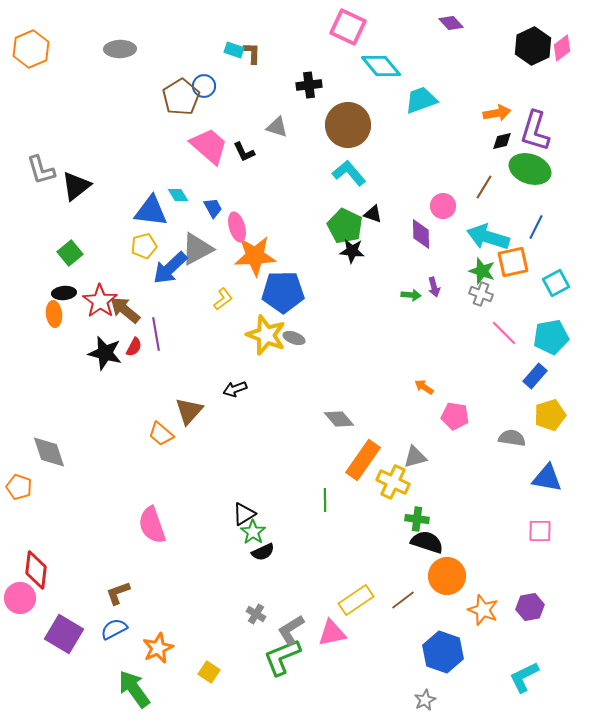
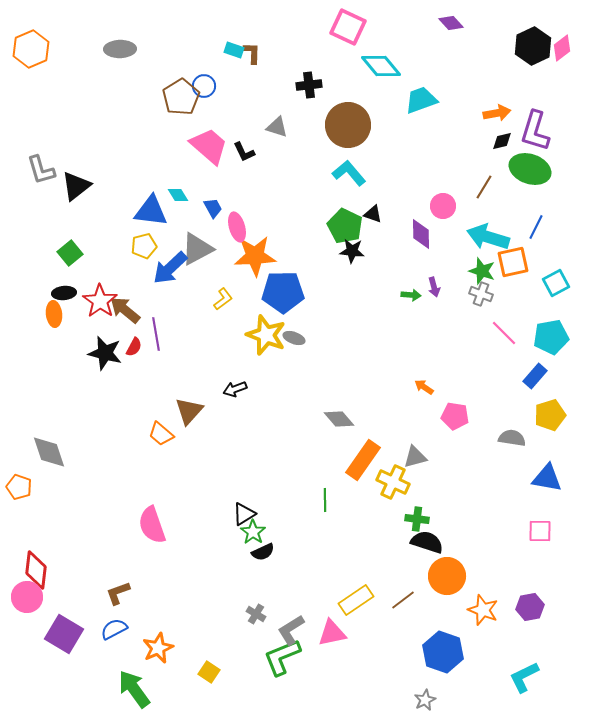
pink circle at (20, 598): moved 7 px right, 1 px up
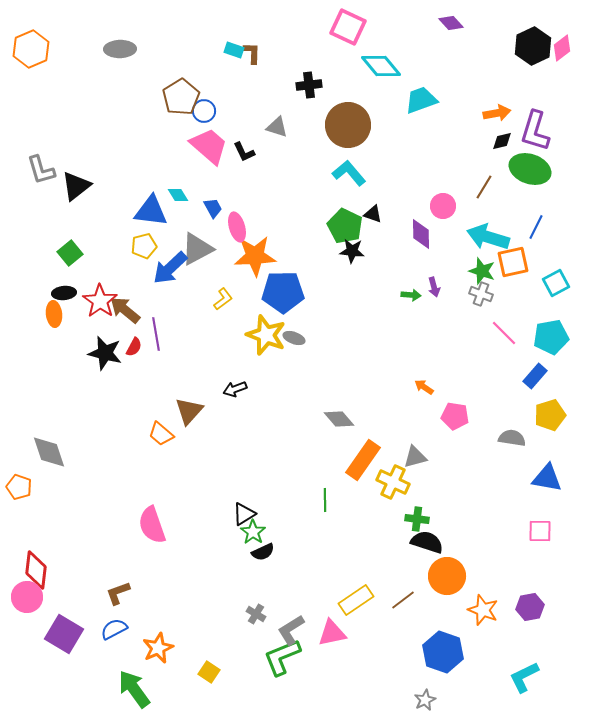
blue circle at (204, 86): moved 25 px down
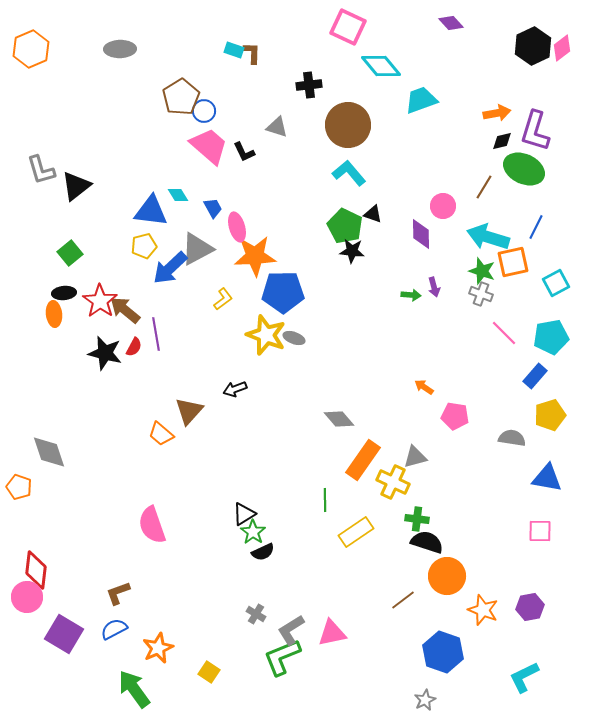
green ellipse at (530, 169): moved 6 px left; rotated 6 degrees clockwise
yellow rectangle at (356, 600): moved 68 px up
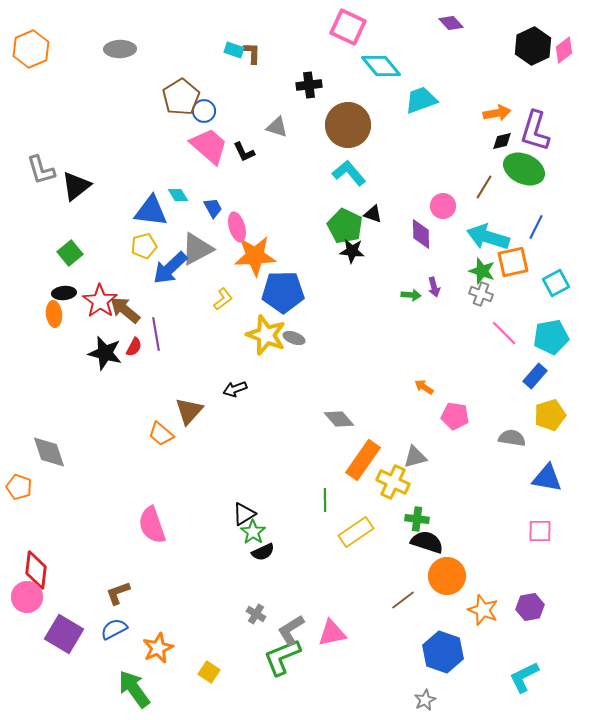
pink diamond at (562, 48): moved 2 px right, 2 px down
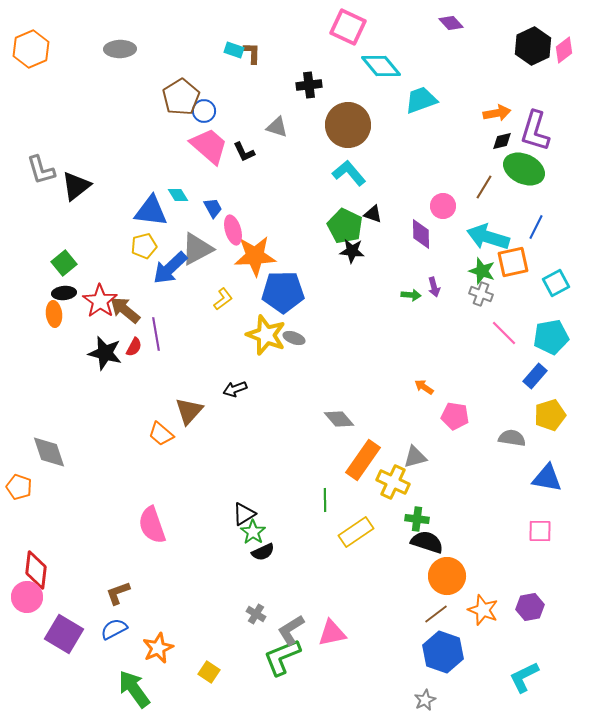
pink ellipse at (237, 227): moved 4 px left, 3 px down
green square at (70, 253): moved 6 px left, 10 px down
brown line at (403, 600): moved 33 px right, 14 px down
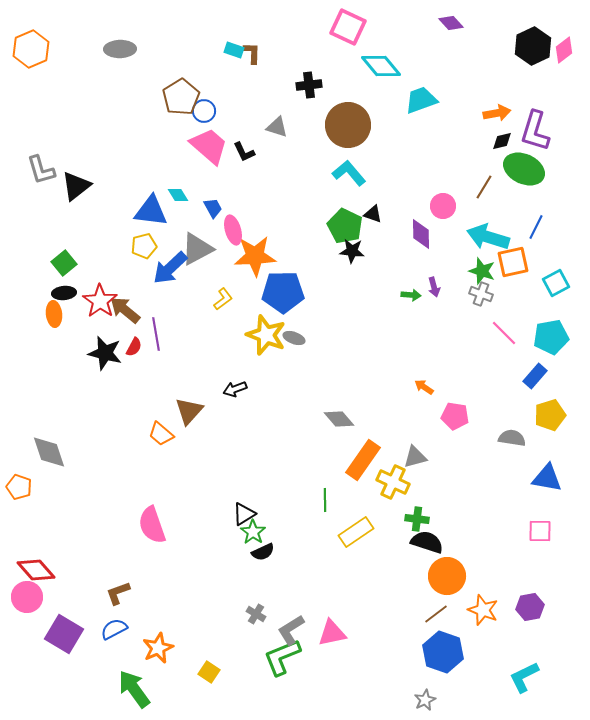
red diamond at (36, 570): rotated 48 degrees counterclockwise
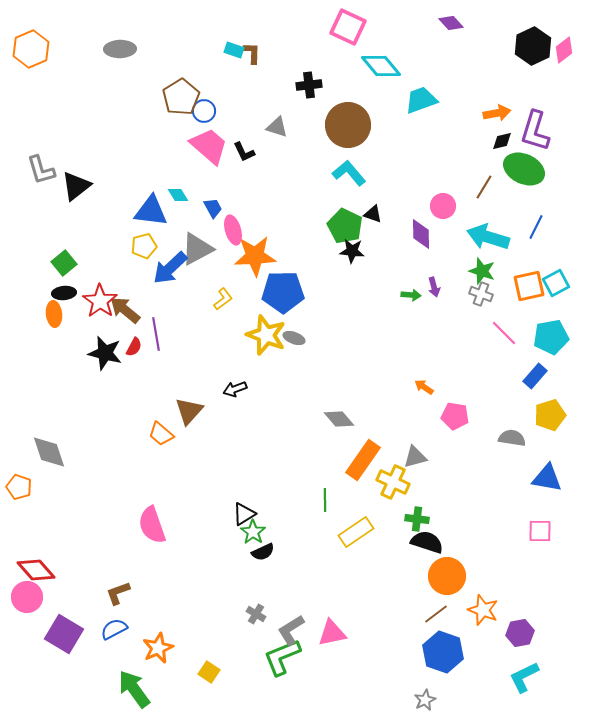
orange square at (513, 262): moved 16 px right, 24 px down
purple hexagon at (530, 607): moved 10 px left, 26 px down
